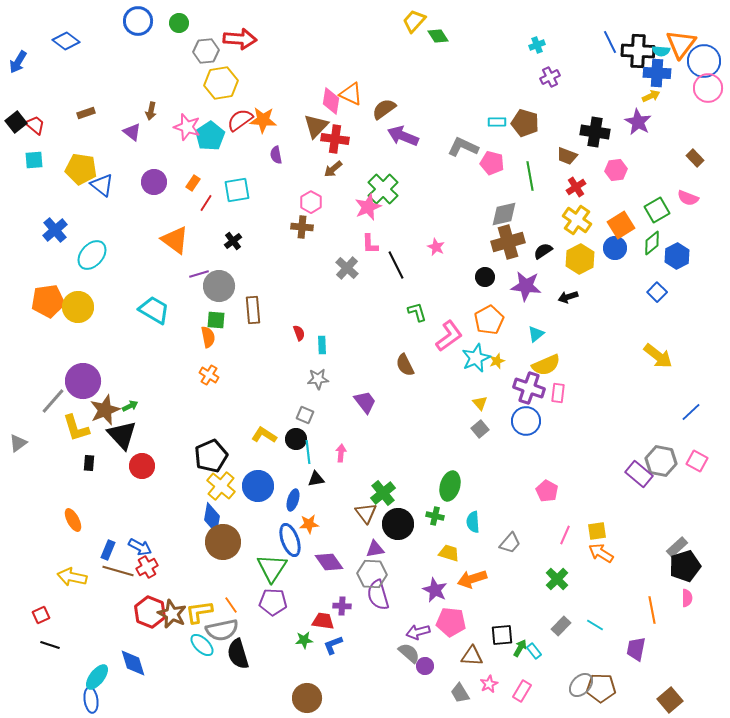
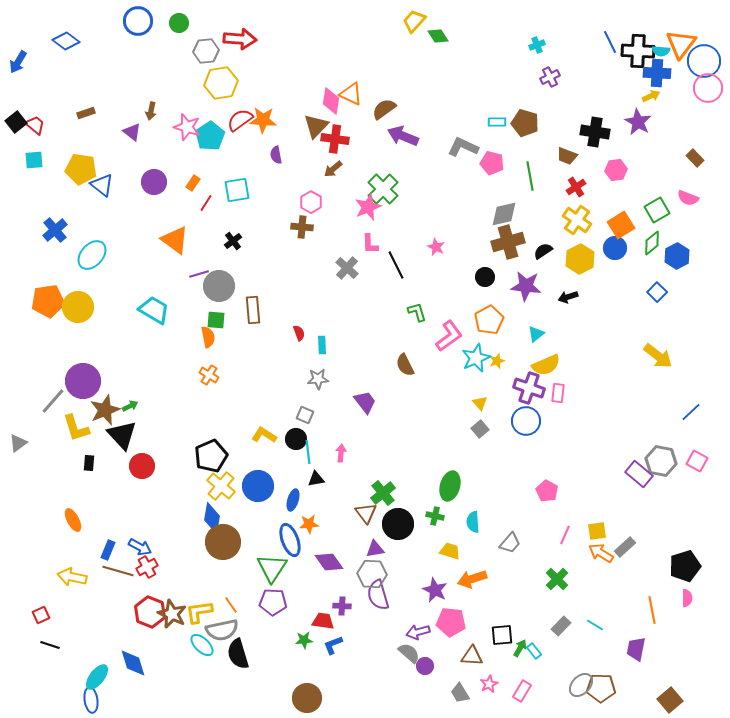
gray rectangle at (677, 547): moved 52 px left
yellow trapezoid at (449, 553): moved 1 px right, 2 px up
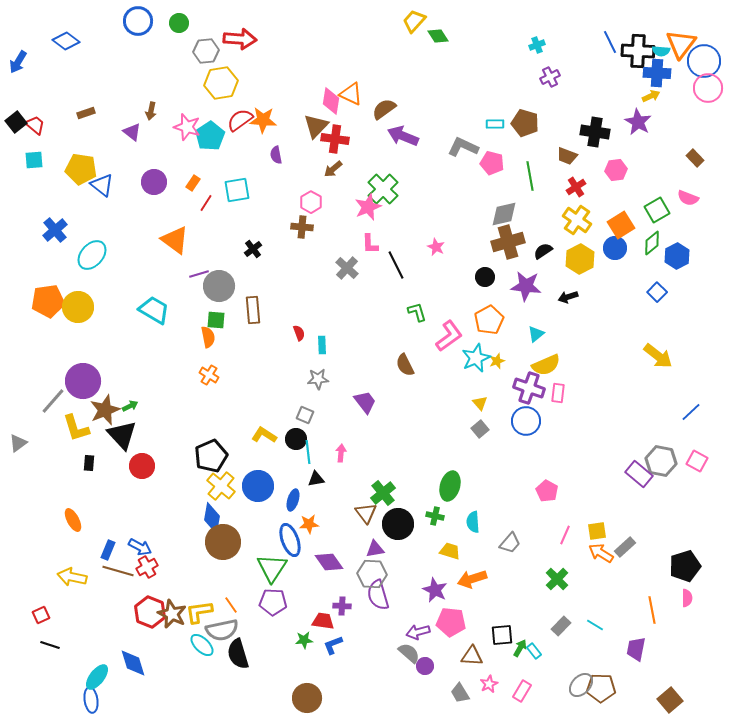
cyan rectangle at (497, 122): moved 2 px left, 2 px down
black cross at (233, 241): moved 20 px right, 8 px down
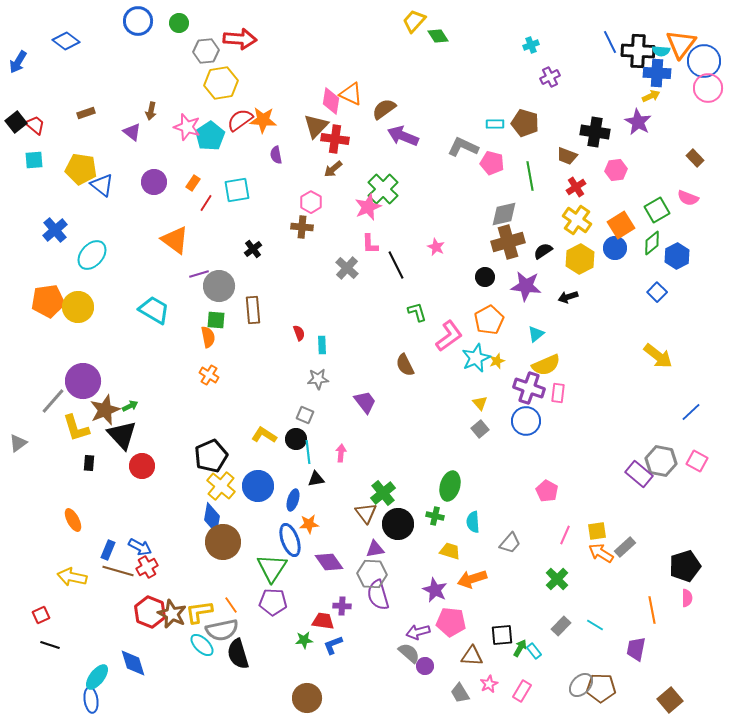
cyan cross at (537, 45): moved 6 px left
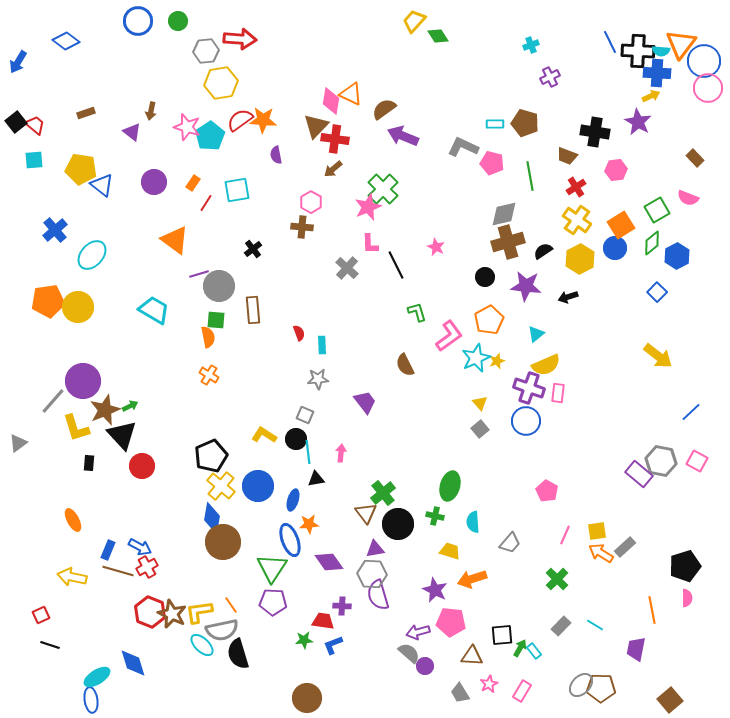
green circle at (179, 23): moved 1 px left, 2 px up
cyan ellipse at (97, 677): rotated 20 degrees clockwise
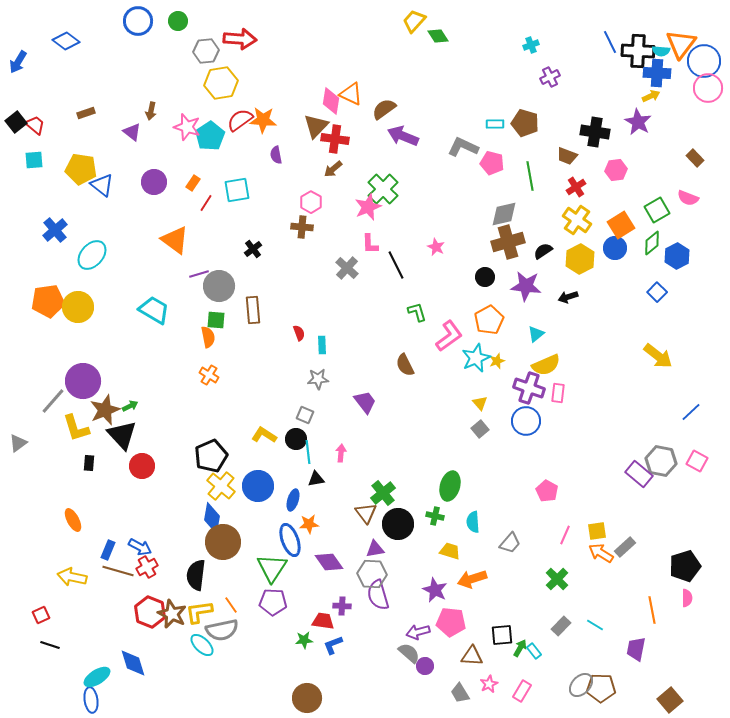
black semicircle at (238, 654): moved 42 px left, 79 px up; rotated 24 degrees clockwise
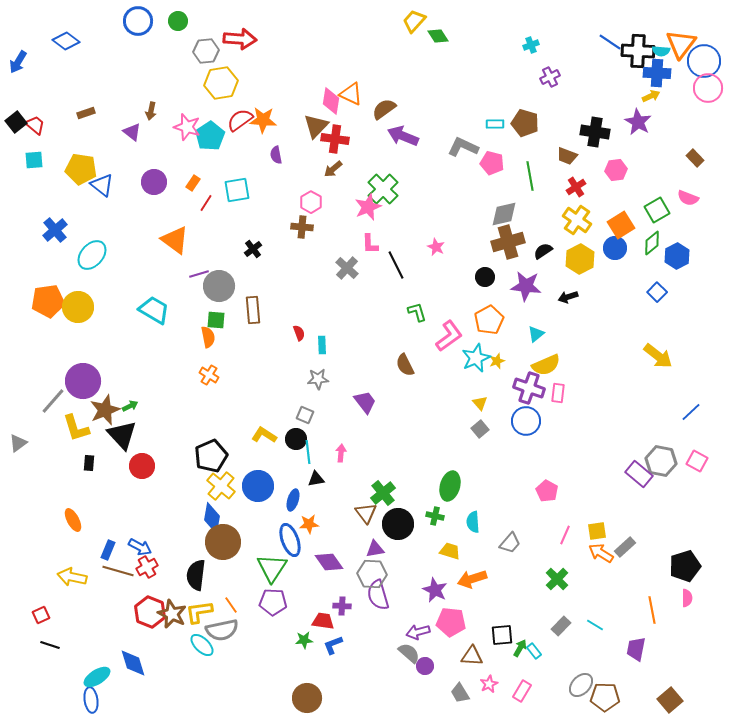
blue line at (610, 42): rotated 30 degrees counterclockwise
brown pentagon at (601, 688): moved 4 px right, 9 px down
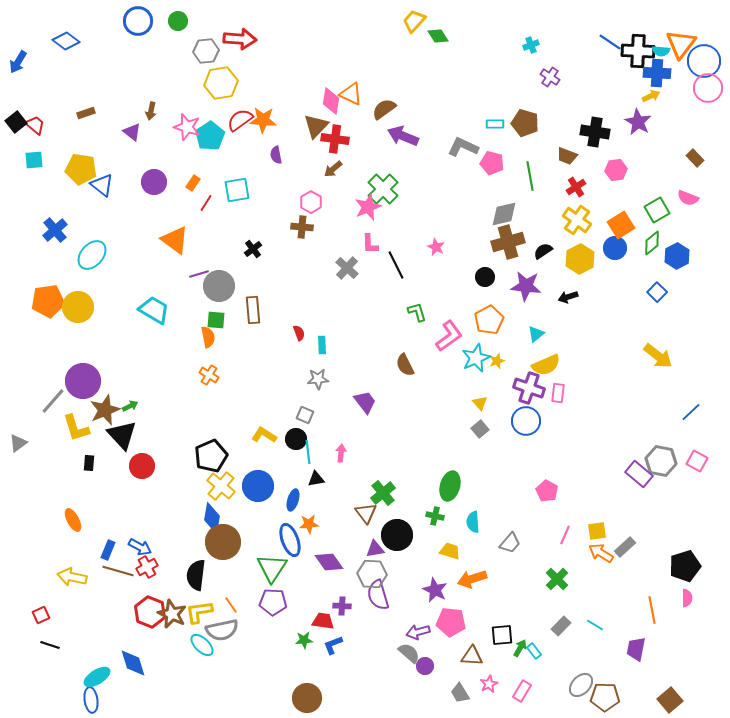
purple cross at (550, 77): rotated 30 degrees counterclockwise
black circle at (398, 524): moved 1 px left, 11 px down
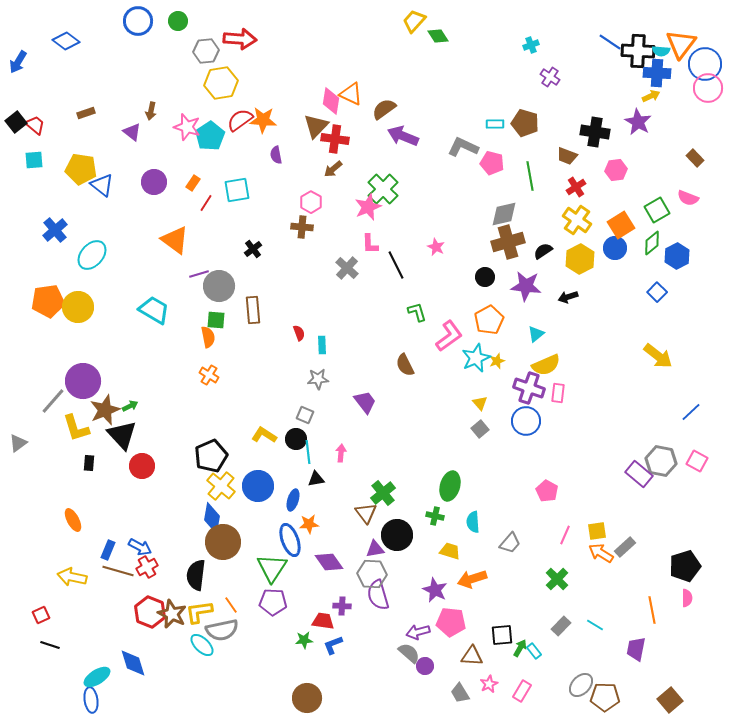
blue circle at (704, 61): moved 1 px right, 3 px down
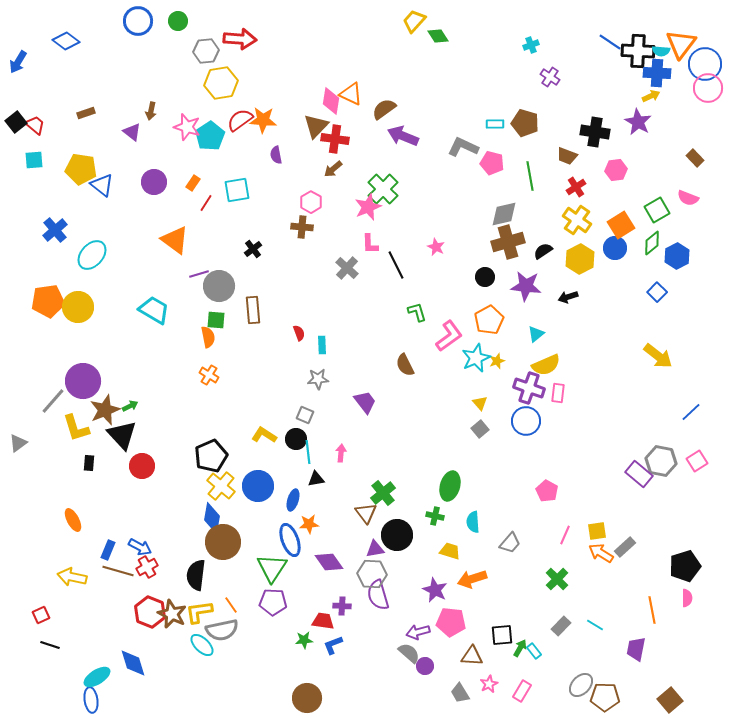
pink square at (697, 461): rotated 30 degrees clockwise
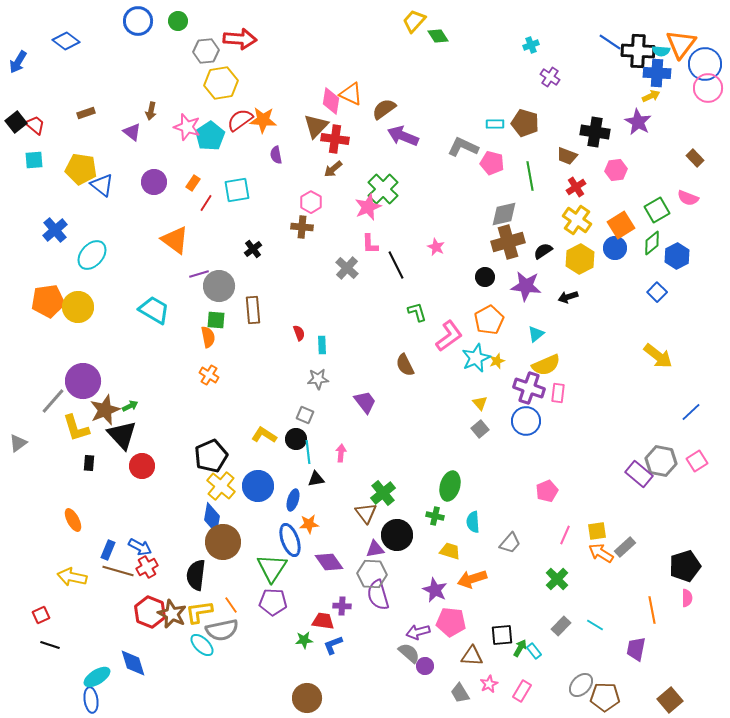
pink pentagon at (547, 491): rotated 20 degrees clockwise
